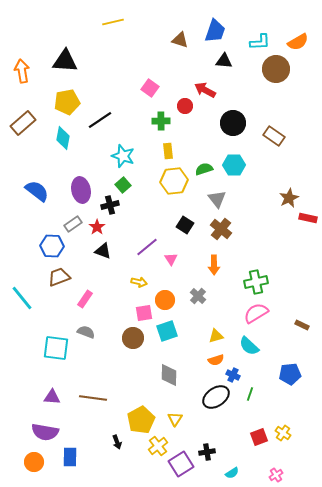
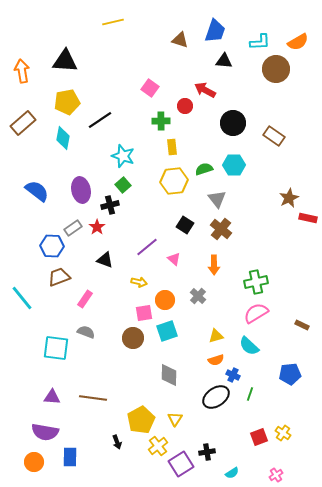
yellow rectangle at (168, 151): moved 4 px right, 4 px up
gray rectangle at (73, 224): moved 4 px down
black triangle at (103, 251): moved 2 px right, 9 px down
pink triangle at (171, 259): moved 3 px right; rotated 16 degrees counterclockwise
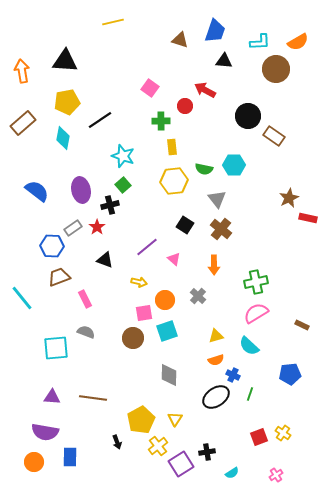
black circle at (233, 123): moved 15 px right, 7 px up
green semicircle at (204, 169): rotated 150 degrees counterclockwise
pink rectangle at (85, 299): rotated 60 degrees counterclockwise
cyan square at (56, 348): rotated 12 degrees counterclockwise
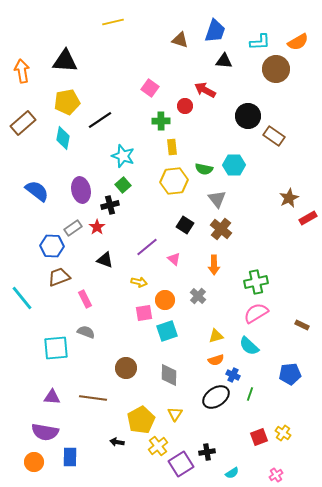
red rectangle at (308, 218): rotated 42 degrees counterclockwise
brown circle at (133, 338): moved 7 px left, 30 px down
yellow triangle at (175, 419): moved 5 px up
black arrow at (117, 442): rotated 120 degrees clockwise
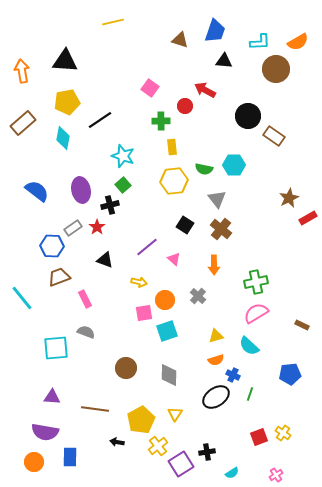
brown line at (93, 398): moved 2 px right, 11 px down
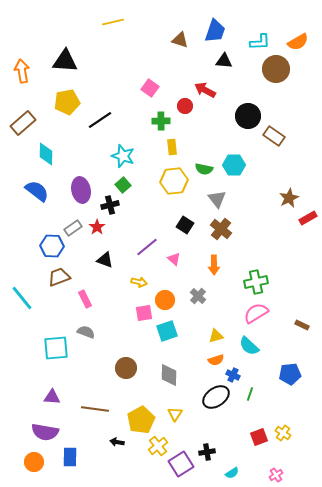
cyan diamond at (63, 138): moved 17 px left, 16 px down; rotated 10 degrees counterclockwise
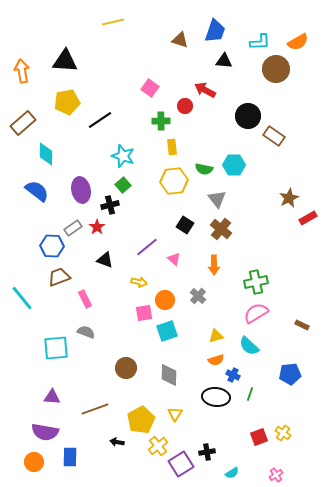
black ellipse at (216, 397): rotated 40 degrees clockwise
brown line at (95, 409): rotated 28 degrees counterclockwise
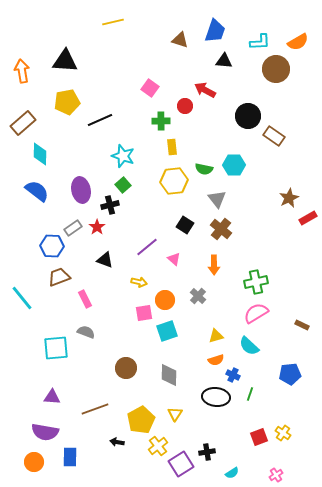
black line at (100, 120): rotated 10 degrees clockwise
cyan diamond at (46, 154): moved 6 px left
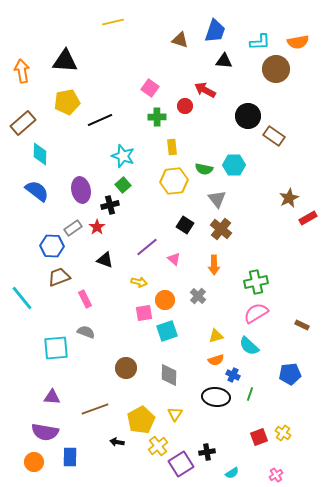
orange semicircle at (298, 42): rotated 20 degrees clockwise
green cross at (161, 121): moved 4 px left, 4 px up
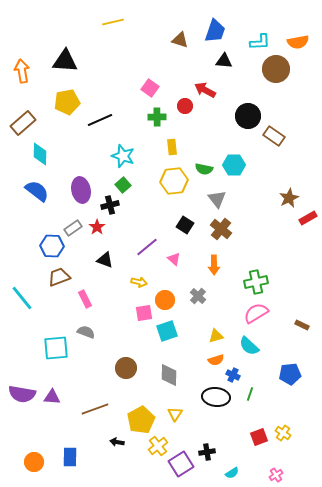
purple semicircle at (45, 432): moved 23 px left, 38 px up
